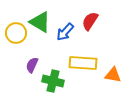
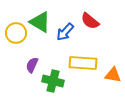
red semicircle: rotated 84 degrees counterclockwise
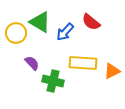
red semicircle: moved 1 px right, 1 px down
purple semicircle: moved 2 px up; rotated 112 degrees clockwise
orange triangle: moved 1 px left, 4 px up; rotated 36 degrees counterclockwise
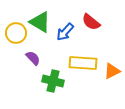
purple semicircle: moved 1 px right, 5 px up
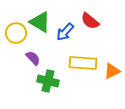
red semicircle: moved 1 px left, 1 px up
green cross: moved 5 px left
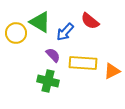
purple semicircle: moved 20 px right, 3 px up
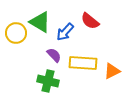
purple semicircle: moved 1 px right
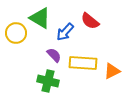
green triangle: moved 4 px up
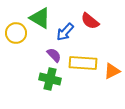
green cross: moved 2 px right, 2 px up
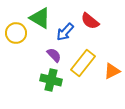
yellow rectangle: rotated 56 degrees counterclockwise
green cross: moved 1 px right, 1 px down
